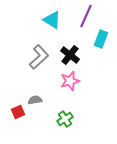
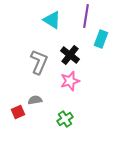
purple line: rotated 15 degrees counterclockwise
gray L-shape: moved 5 px down; rotated 25 degrees counterclockwise
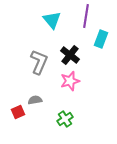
cyan triangle: rotated 18 degrees clockwise
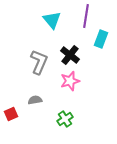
red square: moved 7 px left, 2 px down
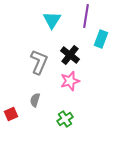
cyan triangle: rotated 12 degrees clockwise
gray semicircle: rotated 64 degrees counterclockwise
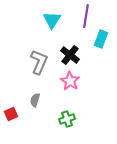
pink star: rotated 24 degrees counterclockwise
green cross: moved 2 px right; rotated 14 degrees clockwise
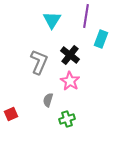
gray semicircle: moved 13 px right
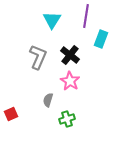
gray L-shape: moved 1 px left, 5 px up
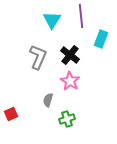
purple line: moved 5 px left; rotated 15 degrees counterclockwise
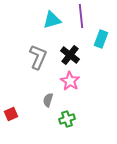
cyan triangle: rotated 42 degrees clockwise
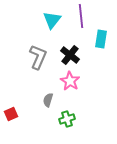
cyan triangle: rotated 36 degrees counterclockwise
cyan rectangle: rotated 12 degrees counterclockwise
